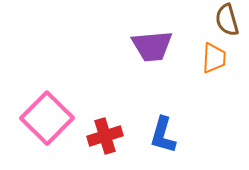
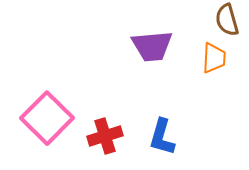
blue L-shape: moved 1 px left, 2 px down
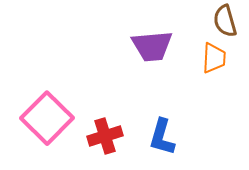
brown semicircle: moved 2 px left, 1 px down
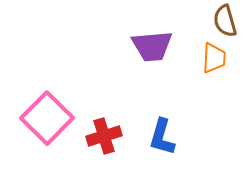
red cross: moved 1 px left
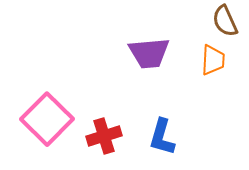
brown semicircle: rotated 8 degrees counterclockwise
purple trapezoid: moved 3 px left, 7 px down
orange trapezoid: moved 1 px left, 2 px down
pink square: moved 1 px down
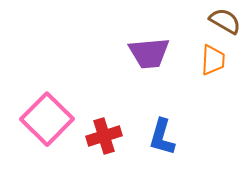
brown semicircle: rotated 144 degrees clockwise
